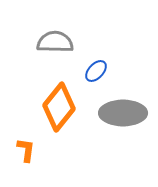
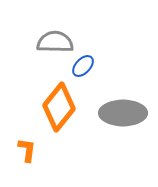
blue ellipse: moved 13 px left, 5 px up
orange L-shape: moved 1 px right
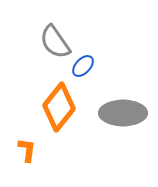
gray semicircle: rotated 126 degrees counterclockwise
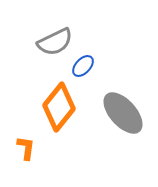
gray semicircle: rotated 81 degrees counterclockwise
gray ellipse: rotated 48 degrees clockwise
orange L-shape: moved 1 px left, 2 px up
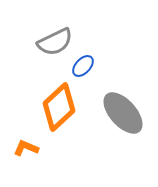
orange diamond: rotated 9 degrees clockwise
orange L-shape: rotated 75 degrees counterclockwise
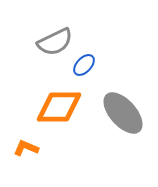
blue ellipse: moved 1 px right, 1 px up
orange diamond: rotated 42 degrees clockwise
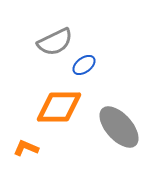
blue ellipse: rotated 10 degrees clockwise
gray ellipse: moved 4 px left, 14 px down
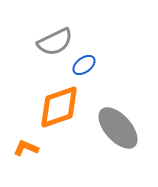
orange diamond: rotated 18 degrees counterclockwise
gray ellipse: moved 1 px left, 1 px down
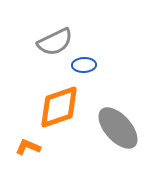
blue ellipse: rotated 35 degrees clockwise
orange L-shape: moved 2 px right, 1 px up
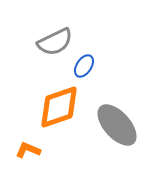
blue ellipse: moved 1 px down; rotated 55 degrees counterclockwise
gray ellipse: moved 1 px left, 3 px up
orange L-shape: moved 3 px down
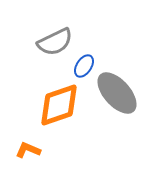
orange diamond: moved 2 px up
gray ellipse: moved 32 px up
